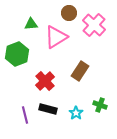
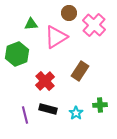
green cross: rotated 24 degrees counterclockwise
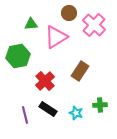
green hexagon: moved 1 px right, 2 px down; rotated 10 degrees clockwise
black rectangle: rotated 18 degrees clockwise
cyan star: rotated 16 degrees counterclockwise
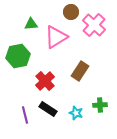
brown circle: moved 2 px right, 1 px up
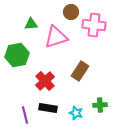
pink cross: rotated 35 degrees counterclockwise
pink triangle: rotated 15 degrees clockwise
green hexagon: moved 1 px left, 1 px up
black rectangle: moved 1 px up; rotated 24 degrees counterclockwise
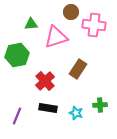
brown rectangle: moved 2 px left, 2 px up
purple line: moved 8 px left, 1 px down; rotated 36 degrees clockwise
